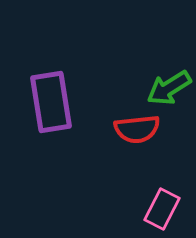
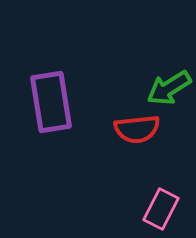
pink rectangle: moved 1 px left
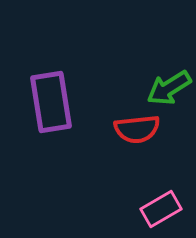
pink rectangle: rotated 33 degrees clockwise
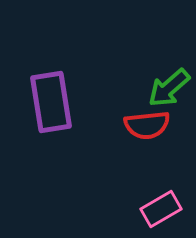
green arrow: rotated 9 degrees counterclockwise
red semicircle: moved 10 px right, 4 px up
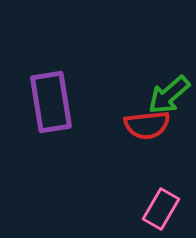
green arrow: moved 7 px down
pink rectangle: rotated 30 degrees counterclockwise
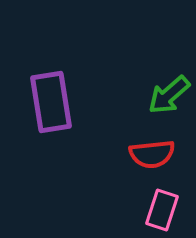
red semicircle: moved 5 px right, 29 px down
pink rectangle: moved 1 px right, 1 px down; rotated 12 degrees counterclockwise
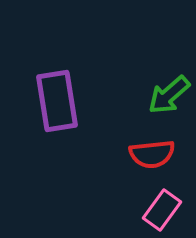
purple rectangle: moved 6 px right, 1 px up
pink rectangle: rotated 18 degrees clockwise
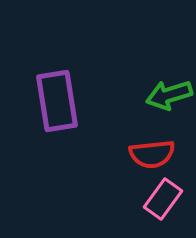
green arrow: rotated 24 degrees clockwise
pink rectangle: moved 1 px right, 11 px up
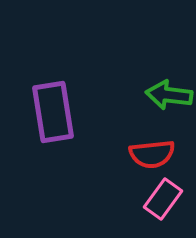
green arrow: rotated 24 degrees clockwise
purple rectangle: moved 4 px left, 11 px down
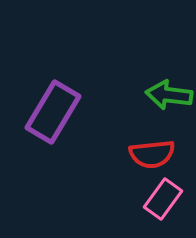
purple rectangle: rotated 40 degrees clockwise
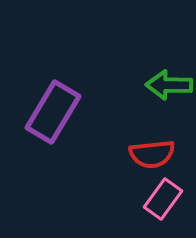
green arrow: moved 10 px up; rotated 6 degrees counterclockwise
